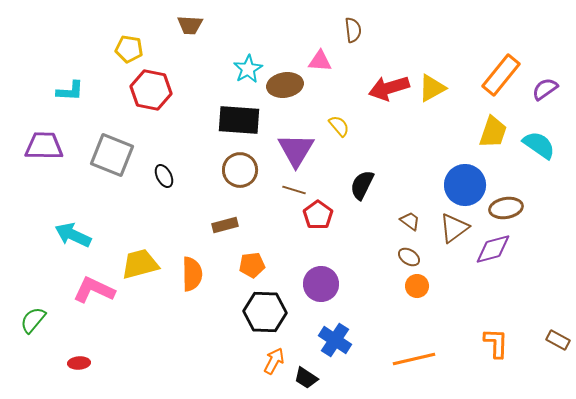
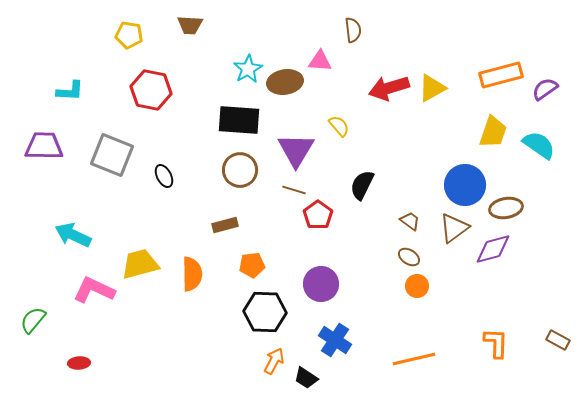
yellow pentagon at (129, 49): moved 14 px up
orange rectangle at (501, 75): rotated 36 degrees clockwise
brown ellipse at (285, 85): moved 3 px up
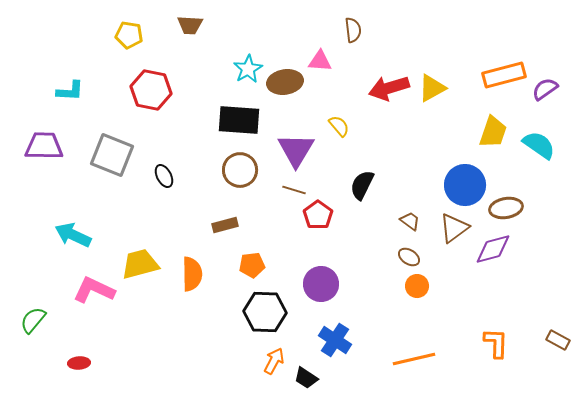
orange rectangle at (501, 75): moved 3 px right
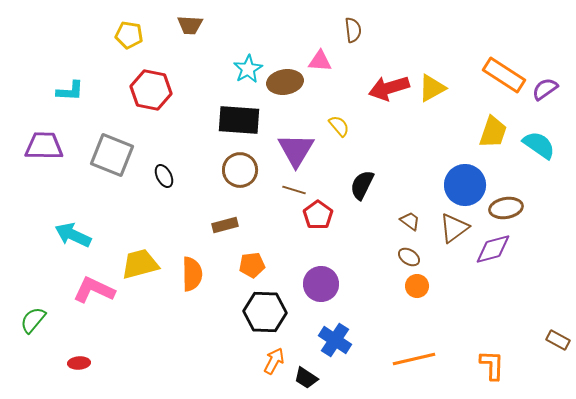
orange rectangle at (504, 75): rotated 48 degrees clockwise
orange L-shape at (496, 343): moved 4 px left, 22 px down
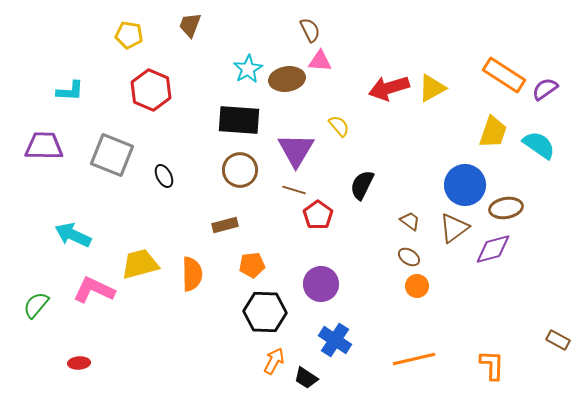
brown trapezoid at (190, 25): rotated 108 degrees clockwise
brown semicircle at (353, 30): moved 43 px left; rotated 20 degrees counterclockwise
brown ellipse at (285, 82): moved 2 px right, 3 px up
red hexagon at (151, 90): rotated 12 degrees clockwise
green semicircle at (33, 320): moved 3 px right, 15 px up
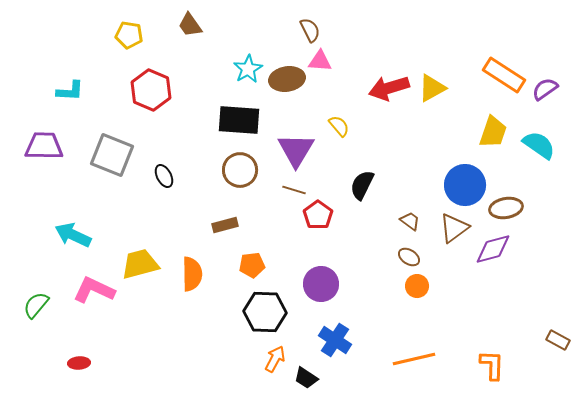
brown trapezoid at (190, 25): rotated 56 degrees counterclockwise
orange arrow at (274, 361): moved 1 px right, 2 px up
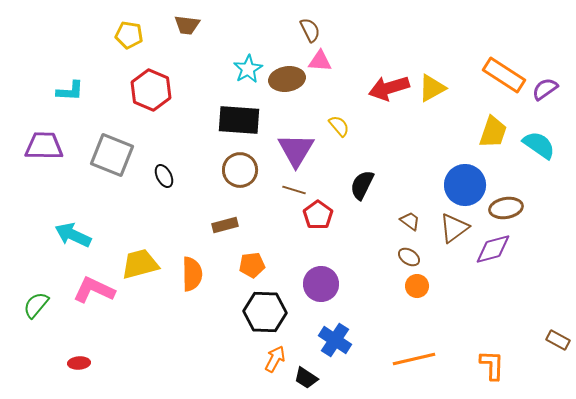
brown trapezoid at (190, 25): moved 3 px left; rotated 48 degrees counterclockwise
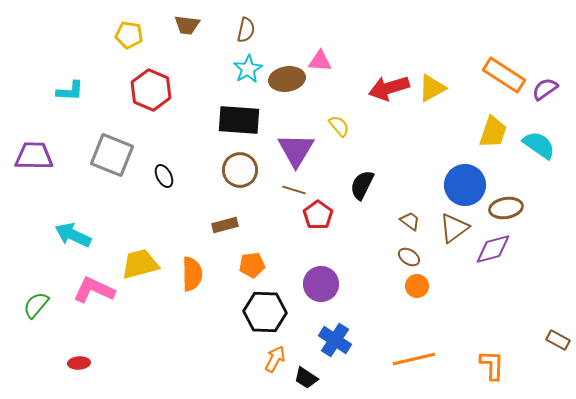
brown semicircle at (310, 30): moved 64 px left; rotated 40 degrees clockwise
purple trapezoid at (44, 146): moved 10 px left, 10 px down
